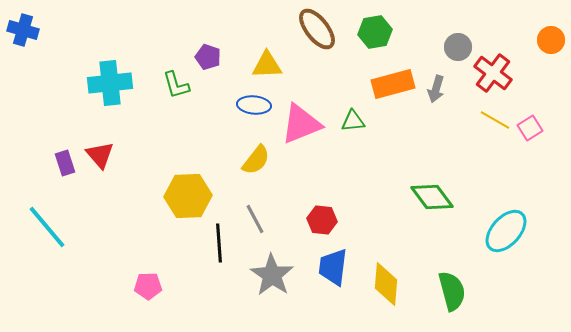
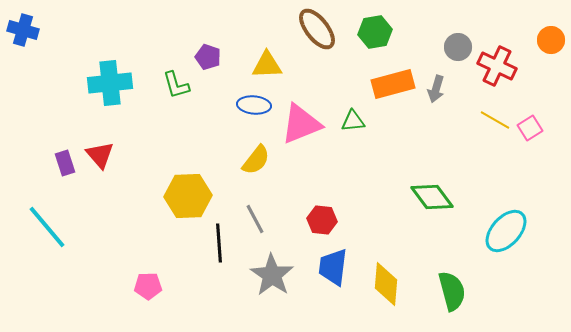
red cross: moved 4 px right, 7 px up; rotated 12 degrees counterclockwise
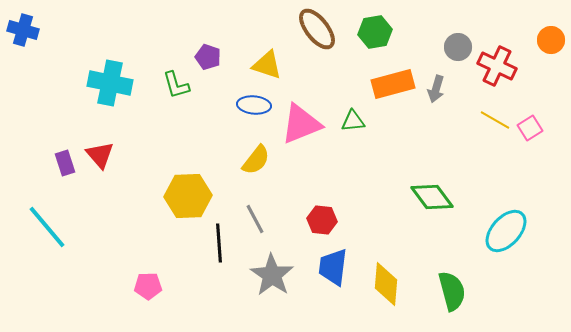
yellow triangle: rotated 20 degrees clockwise
cyan cross: rotated 18 degrees clockwise
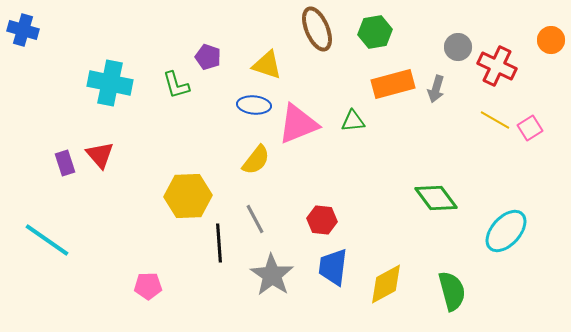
brown ellipse: rotated 15 degrees clockwise
pink triangle: moved 3 px left
green diamond: moved 4 px right, 1 px down
cyan line: moved 13 px down; rotated 15 degrees counterclockwise
yellow diamond: rotated 57 degrees clockwise
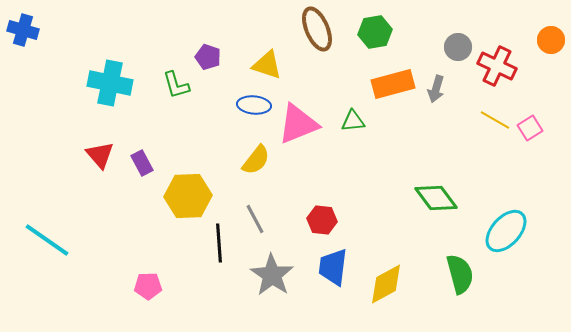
purple rectangle: moved 77 px right; rotated 10 degrees counterclockwise
green semicircle: moved 8 px right, 17 px up
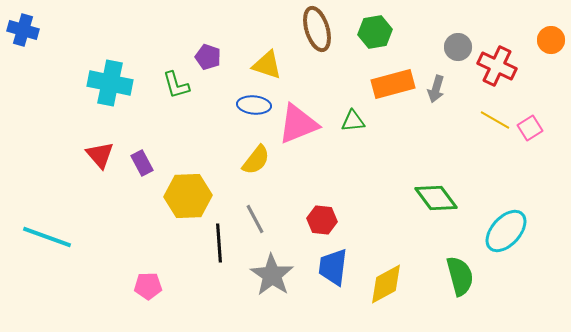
brown ellipse: rotated 6 degrees clockwise
cyan line: moved 3 px up; rotated 15 degrees counterclockwise
green semicircle: moved 2 px down
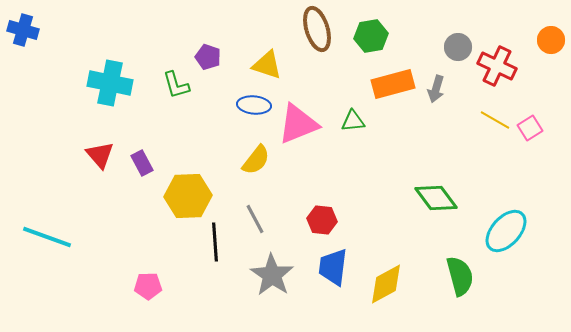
green hexagon: moved 4 px left, 4 px down
black line: moved 4 px left, 1 px up
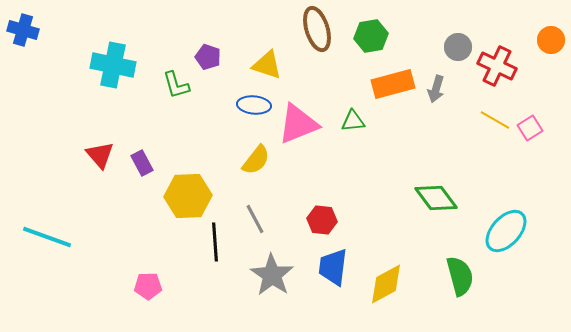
cyan cross: moved 3 px right, 18 px up
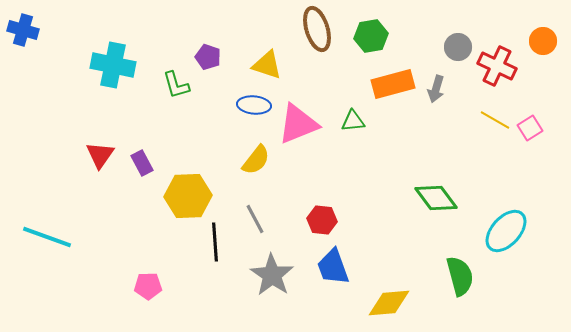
orange circle: moved 8 px left, 1 px down
red triangle: rotated 16 degrees clockwise
blue trapezoid: rotated 27 degrees counterclockwise
yellow diamond: moved 3 px right, 19 px down; rotated 24 degrees clockwise
